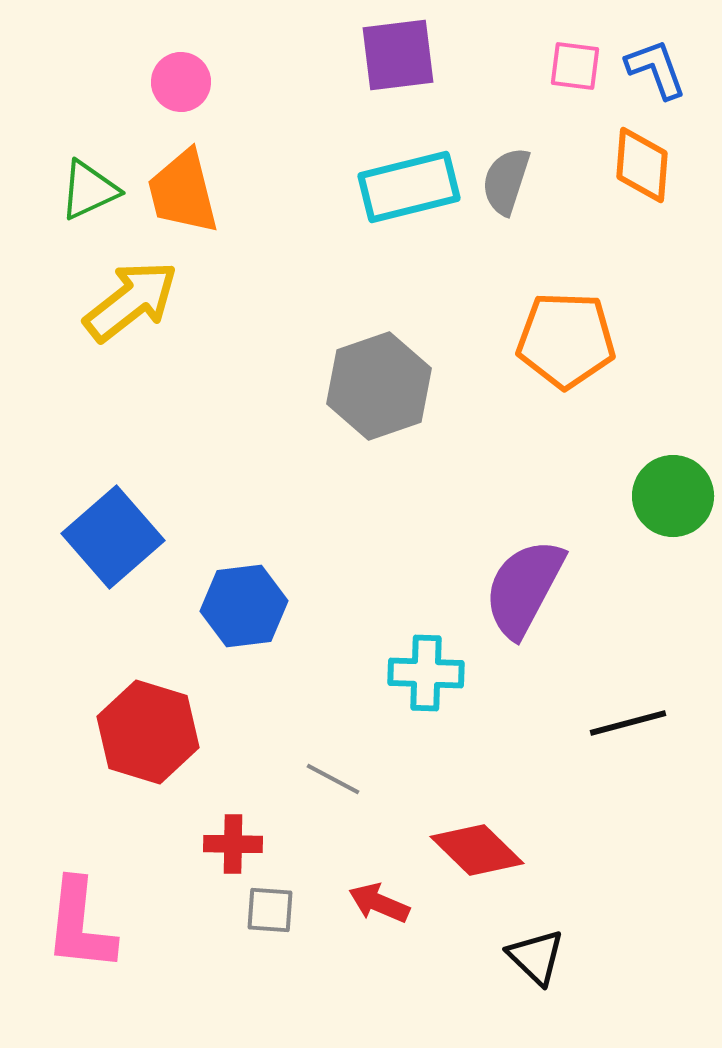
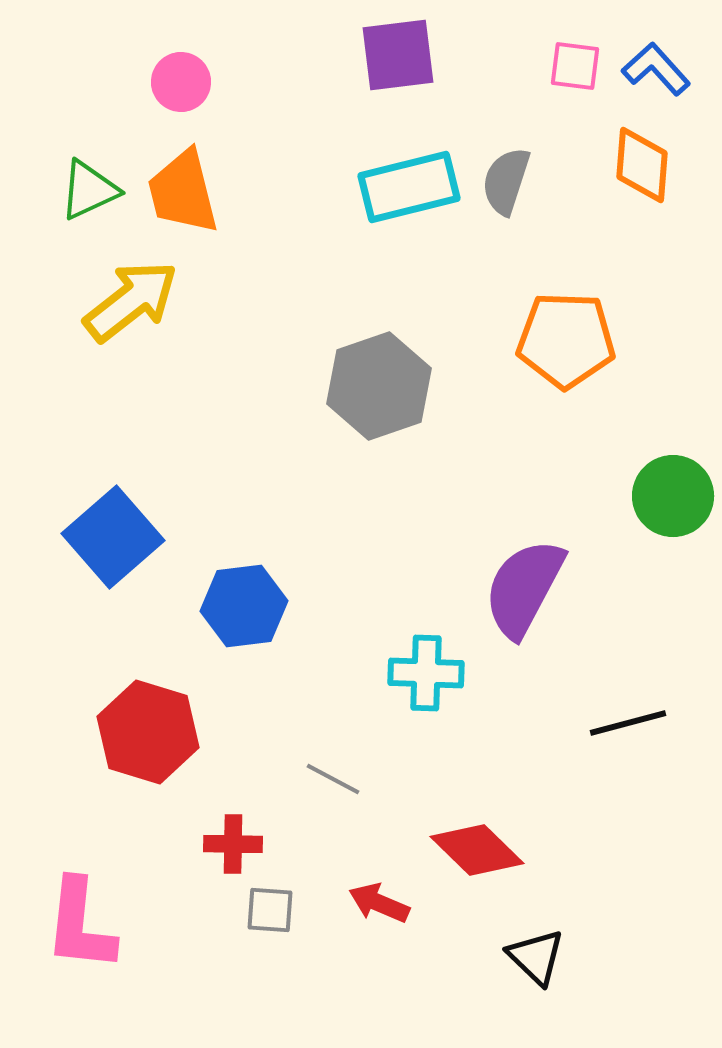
blue L-shape: rotated 22 degrees counterclockwise
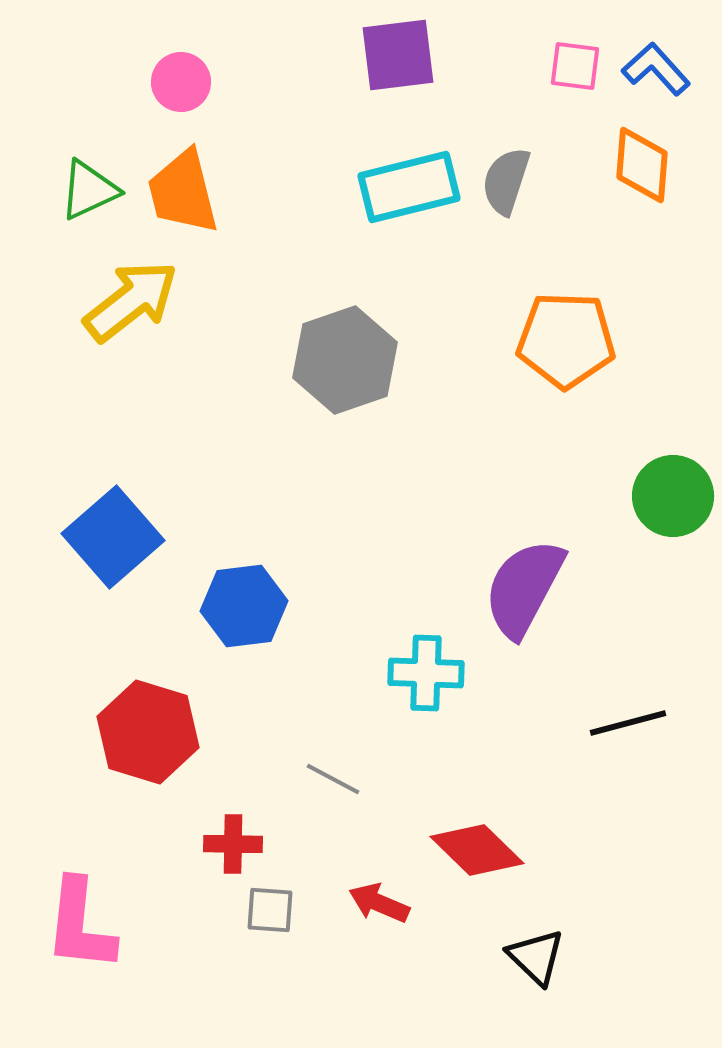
gray hexagon: moved 34 px left, 26 px up
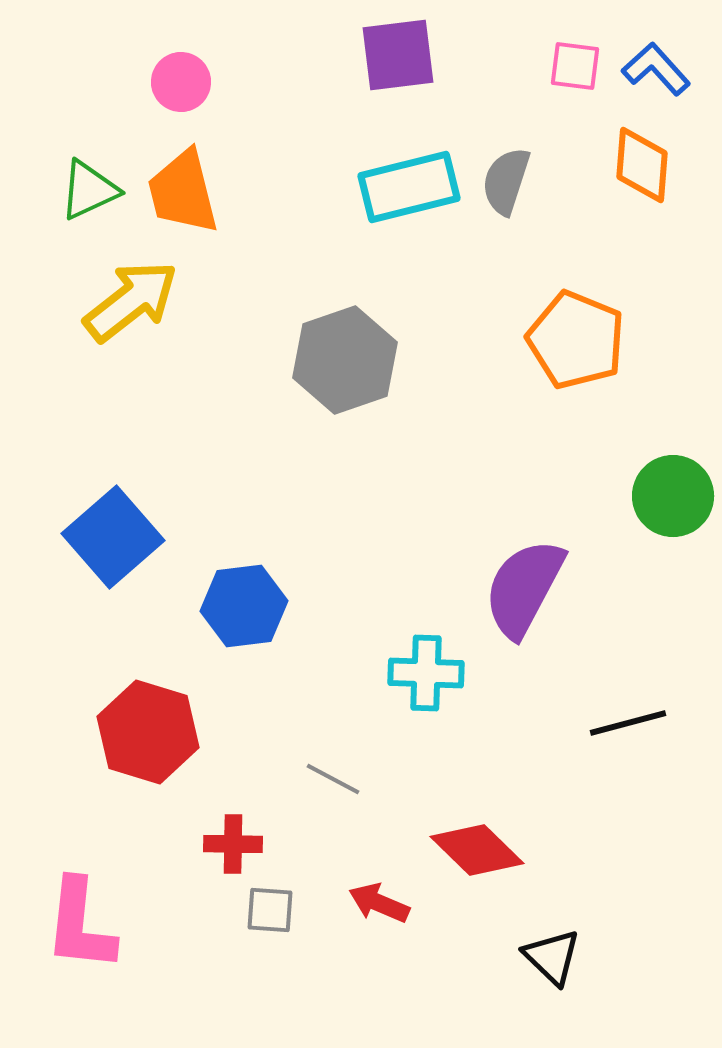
orange pentagon: moved 10 px right; rotated 20 degrees clockwise
black triangle: moved 16 px right
